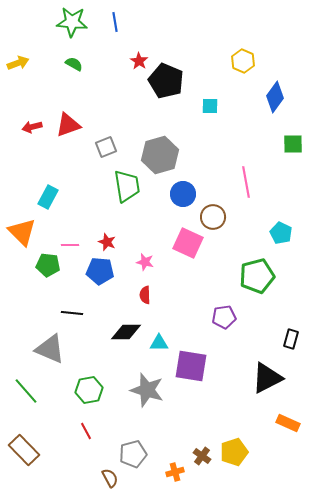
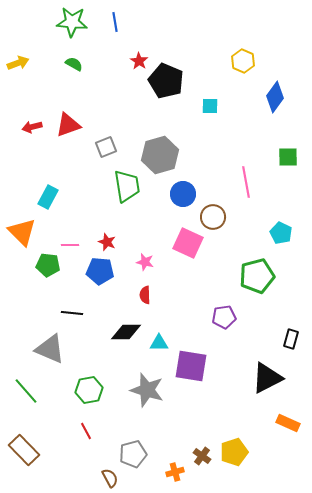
green square at (293, 144): moved 5 px left, 13 px down
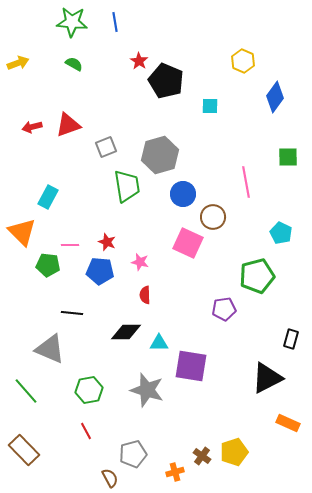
pink star at (145, 262): moved 5 px left
purple pentagon at (224, 317): moved 8 px up
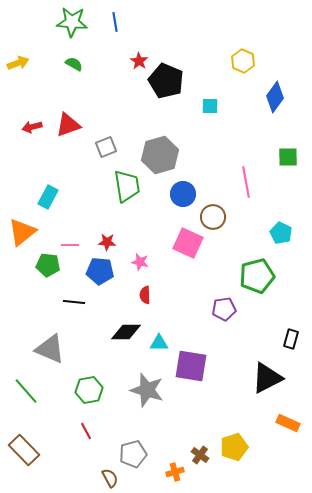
orange triangle at (22, 232): rotated 36 degrees clockwise
red star at (107, 242): rotated 18 degrees counterclockwise
black line at (72, 313): moved 2 px right, 11 px up
yellow pentagon at (234, 452): moved 5 px up
brown cross at (202, 456): moved 2 px left, 1 px up
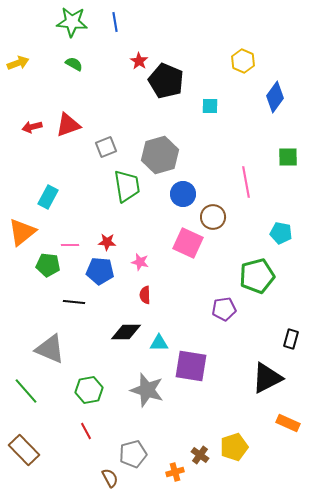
cyan pentagon at (281, 233): rotated 15 degrees counterclockwise
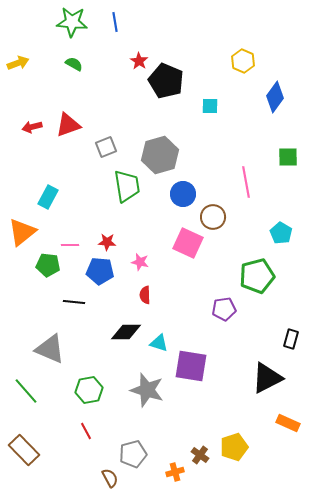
cyan pentagon at (281, 233): rotated 20 degrees clockwise
cyan triangle at (159, 343): rotated 18 degrees clockwise
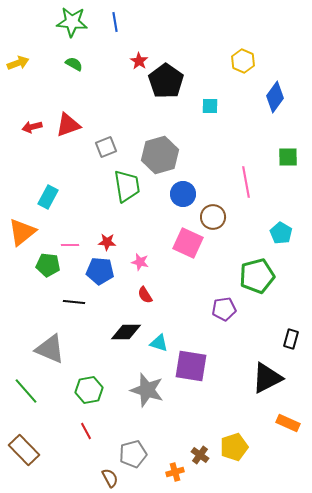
black pentagon at (166, 81): rotated 12 degrees clockwise
red semicircle at (145, 295): rotated 30 degrees counterclockwise
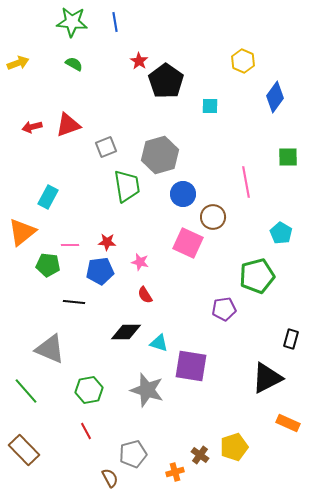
blue pentagon at (100, 271): rotated 12 degrees counterclockwise
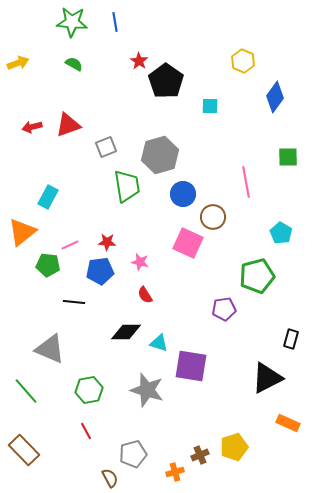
pink line at (70, 245): rotated 24 degrees counterclockwise
brown cross at (200, 455): rotated 30 degrees clockwise
